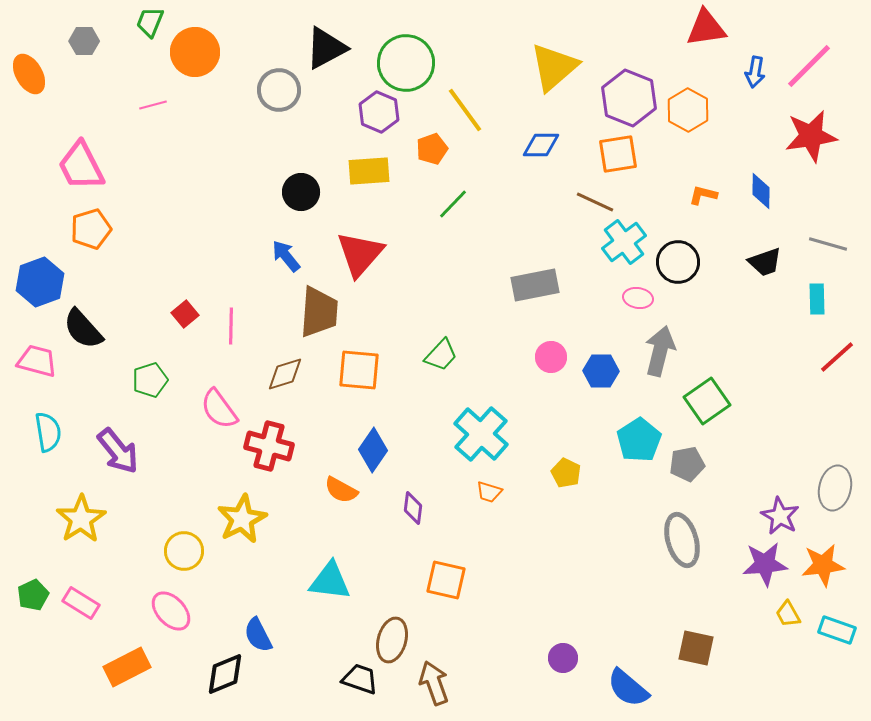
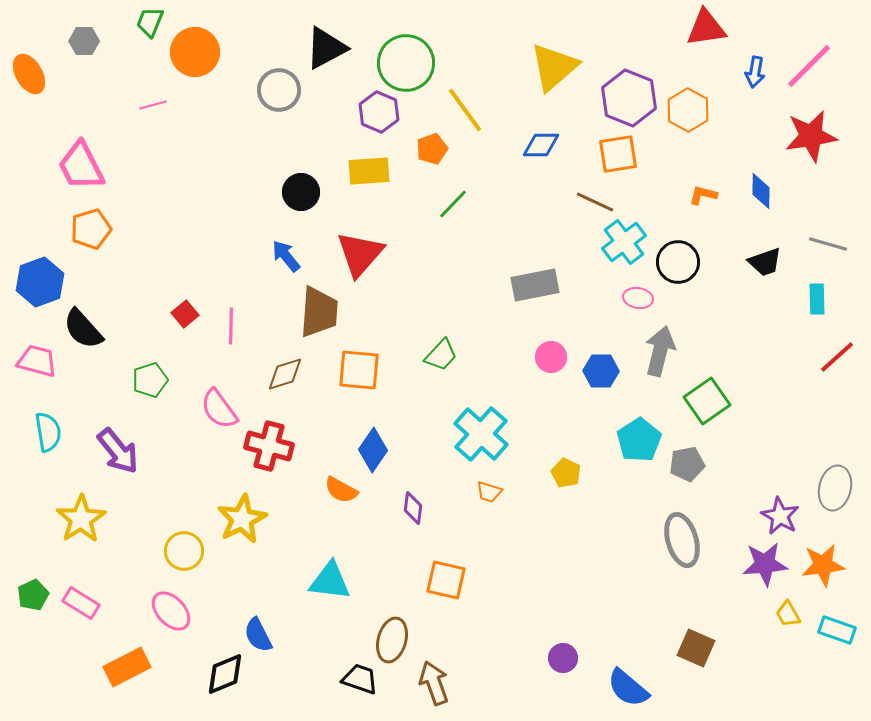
brown square at (696, 648): rotated 12 degrees clockwise
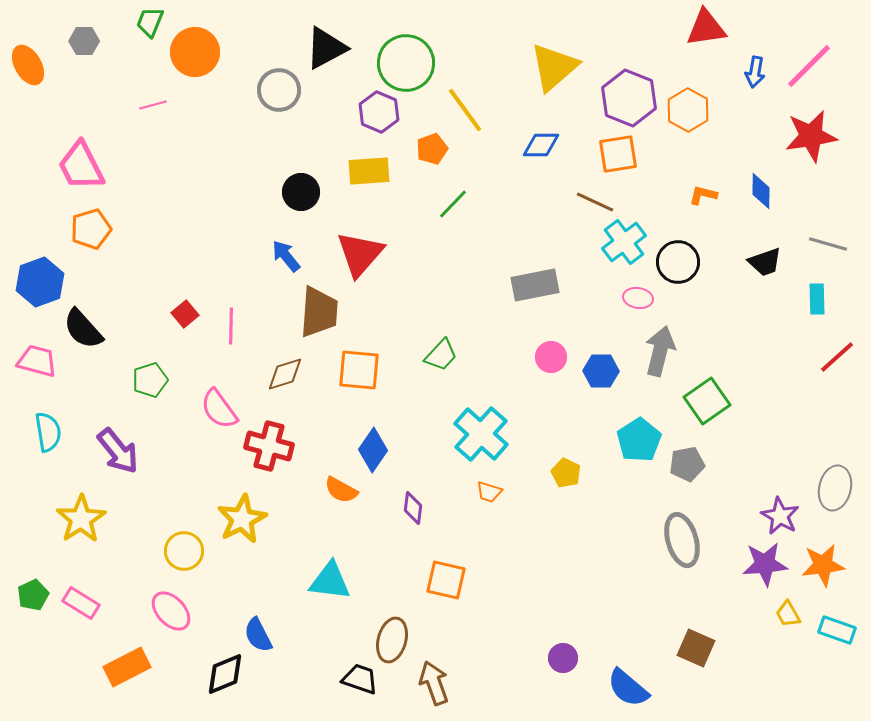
orange ellipse at (29, 74): moved 1 px left, 9 px up
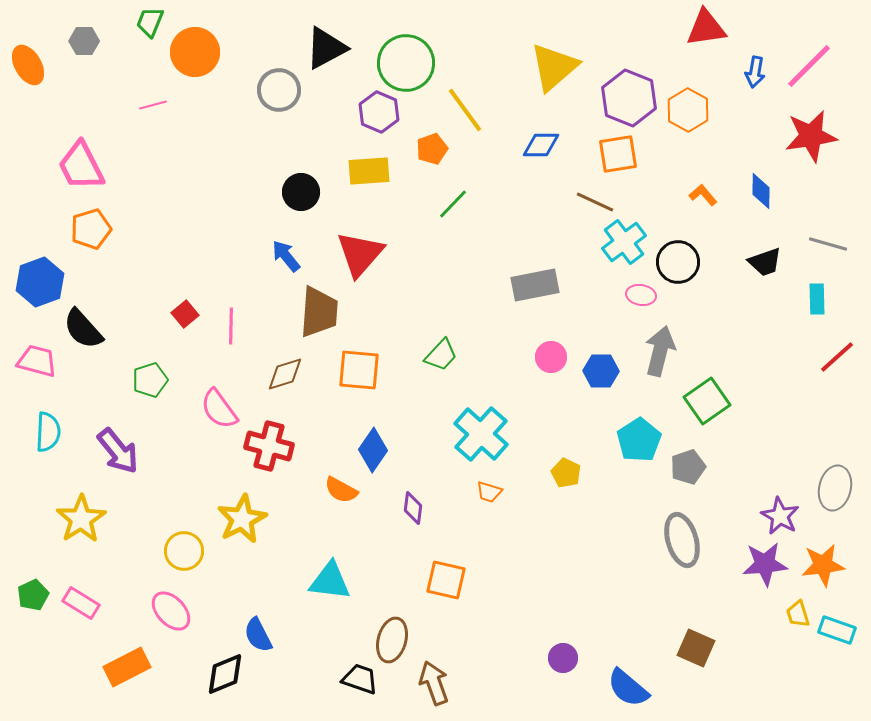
orange L-shape at (703, 195): rotated 36 degrees clockwise
pink ellipse at (638, 298): moved 3 px right, 3 px up
cyan semicircle at (48, 432): rotated 12 degrees clockwise
gray pentagon at (687, 464): moved 1 px right, 3 px down; rotated 8 degrees counterclockwise
yellow trapezoid at (788, 614): moved 10 px right; rotated 12 degrees clockwise
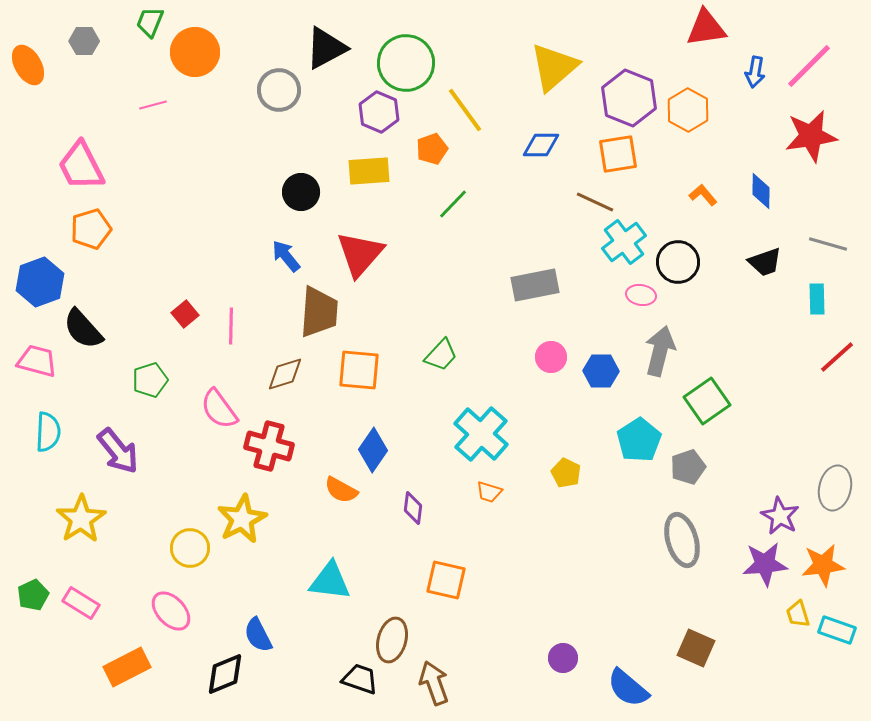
yellow circle at (184, 551): moved 6 px right, 3 px up
